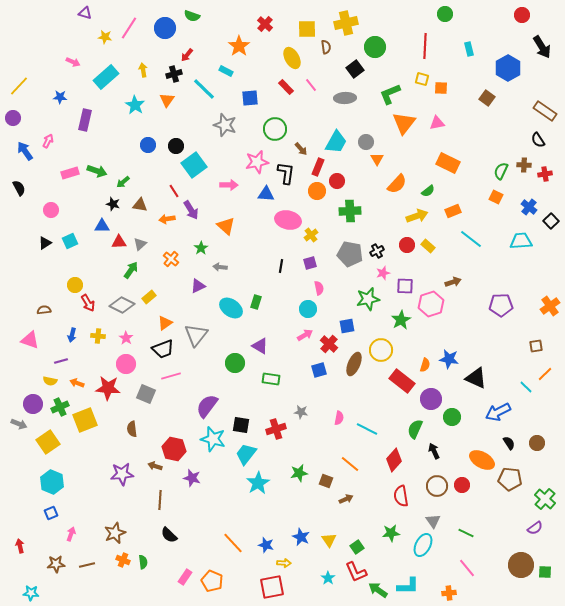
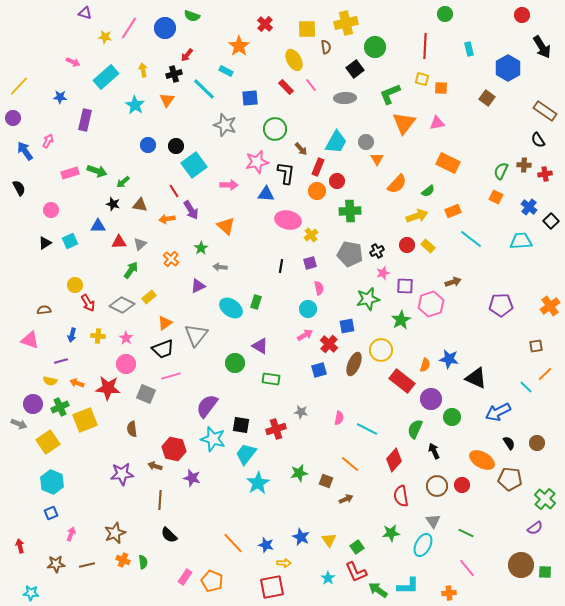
yellow ellipse at (292, 58): moved 2 px right, 2 px down
blue triangle at (102, 226): moved 4 px left
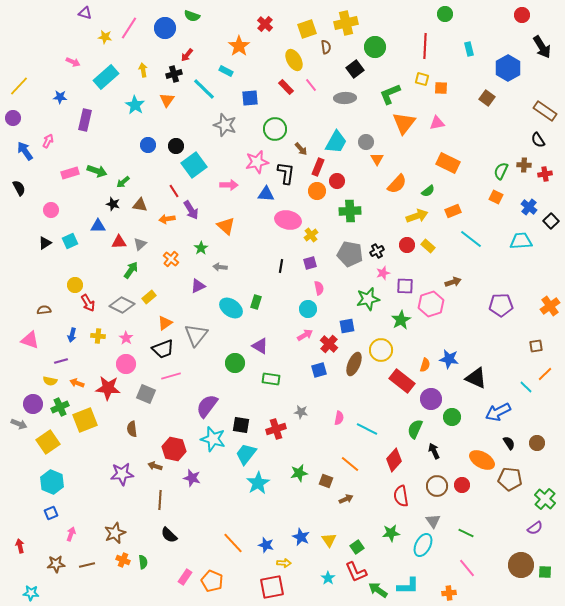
yellow square at (307, 29): rotated 18 degrees counterclockwise
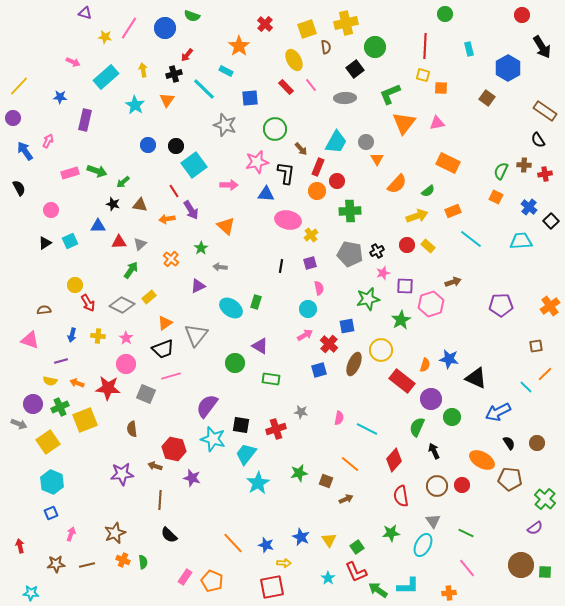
yellow square at (422, 79): moved 1 px right, 4 px up
green semicircle at (415, 429): moved 2 px right, 2 px up
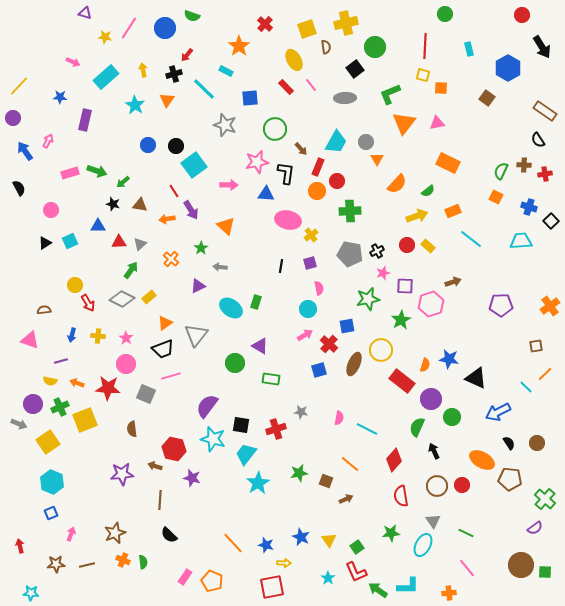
blue cross at (529, 207): rotated 21 degrees counterclockwise
gray diamond at (122, 305): moved 6 px up
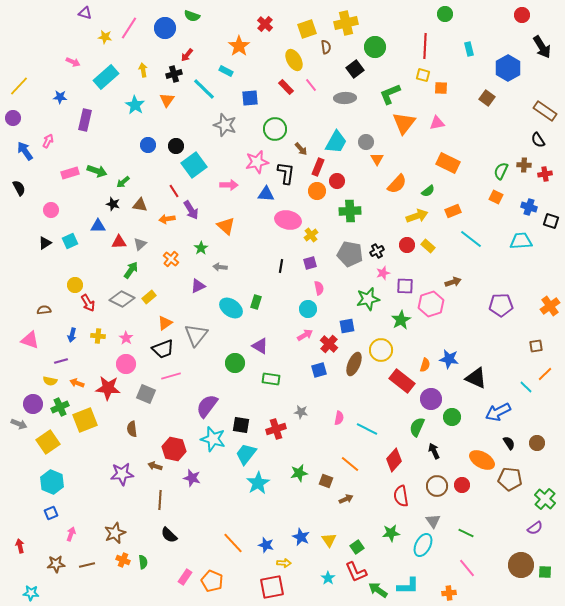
black square at (551, 221): rotated 28 degrees counterclockwise
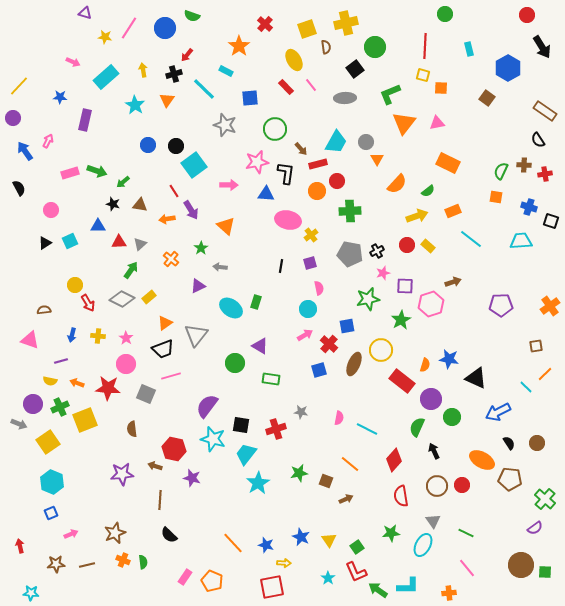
red circle at (522, 15): moved 5 px right
red rectangle at (318, 167): moved 3 px up; rotated 54 degrees clockwise
orange square at (496, 197): rotated 16 degrees counterclockwise
pink arrow at (71, 534): rotated 48 degrees clockwise
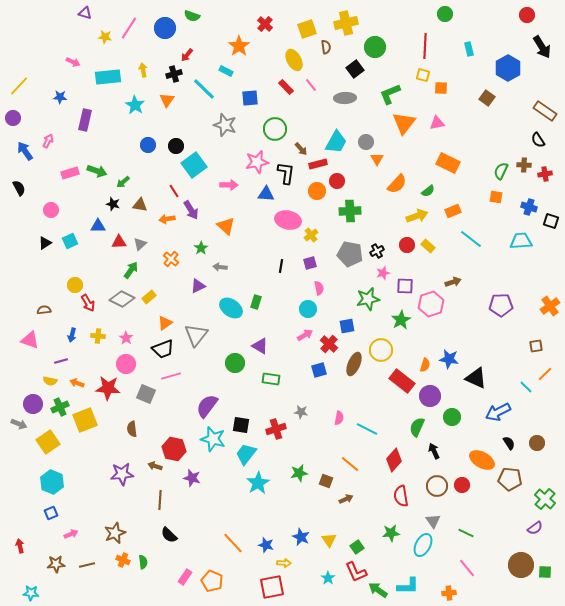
cyan rectangle at (106, 77): moved 2 px right; rotated 35 degrees clockwise
purple circle at (431, 399): moved 1 px left, 3 px up
